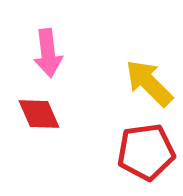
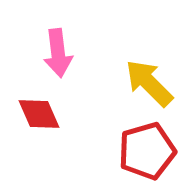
pink arrow: moved 10 px right
red pentagon: moved 1 px right, 1 px up; rotated 8 degrees counterclockwise
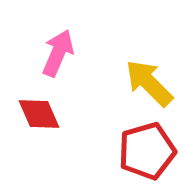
pink arrow: rotated 150 degrees counterclockwise
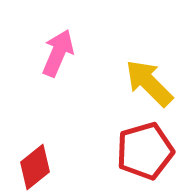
red diamond: moved 4 px left, 53 px down; rotated 75 degrees clockwise
red pentagon: moved 2 px left
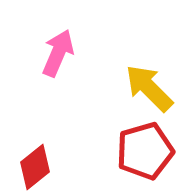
yellow arrow: moved 5 px down
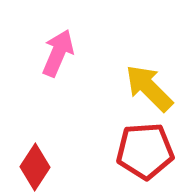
red pentagon: rotated 12 degrees clockwise
red diamond: rotated 18 degrees counterclockwise
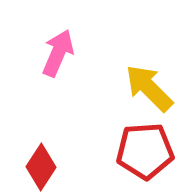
red diamond: moved 6 px right
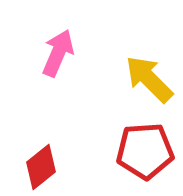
yellow arrow: moved 9 px up
red diamond: rotated 18 degrees clockwise
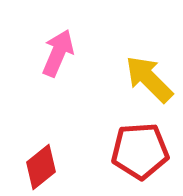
red pentagon: moved 5 px left
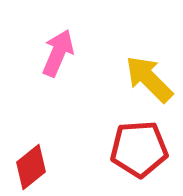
red pentagon: moved 1 px left, 2 px up
red diamond: moved 10 px left
